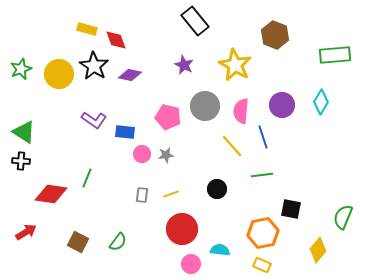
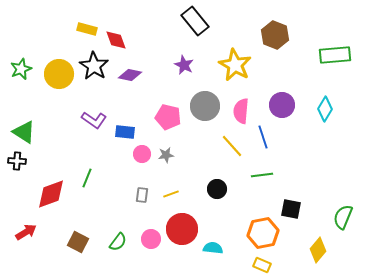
cyan diamond at (321, 102): moved 4 px right, 7 px down
black cross at (21, 161): moved 4 px left
red diamond at (51, 194): rotated 28 degrees counterclockwise
cyan semicircle at (220, 250): moved 7 px left, 2 px up
pink circle at (191, 264): moved 40 px left, 25 px up
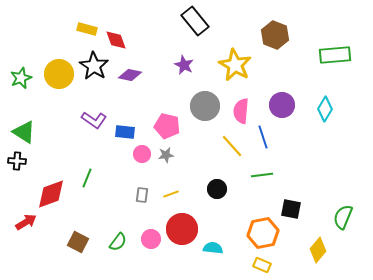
green star at (21, 69): moved 9 px down
pink pentagon at (168, 117): moved 1 px left, 9 px down
red arrow at (26, 232): moved 10 px up
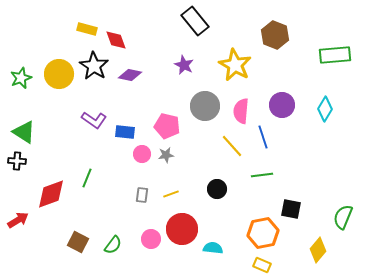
red arrow at (26, 222): moved 8 px left, 2 px up
green semicircle at (118, 242): moved 5 px left, 3 px down
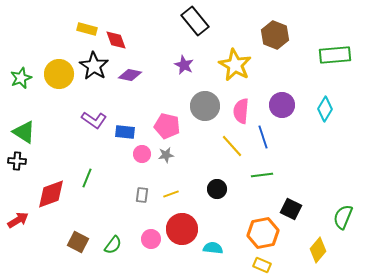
black square at (291, 209): rotated 15 degrees clockwise
